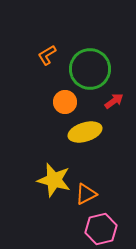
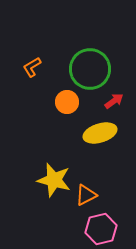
orange L-shape: moved 15 px left, 12 px down
orange circle: moved 2 px right
yellow ellipse: moved 15 px right, 1 px down
orange triangle: moved 1 px down
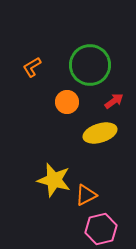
green circle: moved 4 px up
